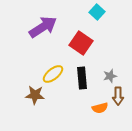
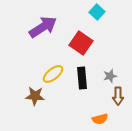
brown star: moved 1 px down
orange semicircle: moved 11 px down
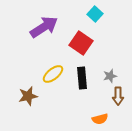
cyan square: moved 2 px left, 2 px down
purple arrow: moved 1 px right
brown star: moved 7 px left; rotated 18 degrees counterclockwise
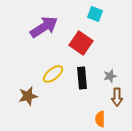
cyan square: rotated 21 degrees counterclockwise
brown arrow: moved 1 px left, 1 px down
orange semicircle: rotated 105 degrees clockwise
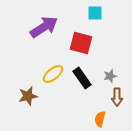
cyan square: moved 1 px up; rotated 21 degrees counterclockwise
red square: rotated 20 degrees counterclockwise
black rectangle: rotated 30 degrees counterclockwise
orange semicircle: rotated 14 degrees clockwise
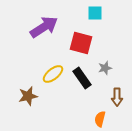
gray star: moved 5 px left, 8 px up
